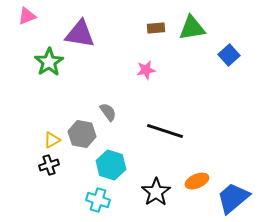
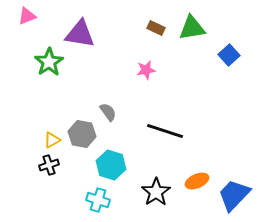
brown rectangle: rotated 30 degrees clockwise
blue trapezoid: moved 1 px right, 3 px up; rotated 6 degrees counterclockwise
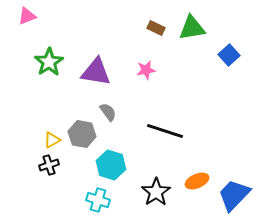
purple triangle: moved 16 px right, 38 px down
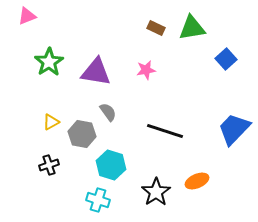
blue square: moved 3 px left, 4 px down
yellow triangle: moved 1 px left, 18 px up
blue trapezoid: moved 66 px up
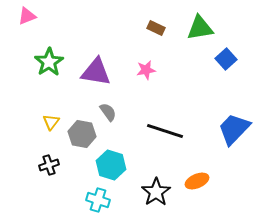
green triangle: moved 8 px right
yellow triangle: rotated 24 degrees counterclockwise
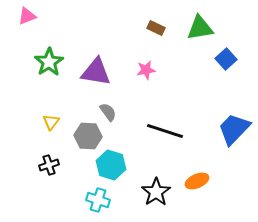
gray hexagon: moved 6 px right, 2 px down; rotated 8 degrees counterclockwise
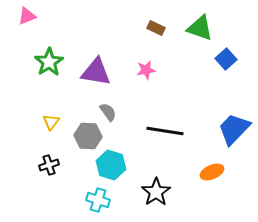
green triangle: rotated 28 degrees clockwise
black line: rotated 9 degrees counterclockwise
orange ellipse: moved 15 px right, 9 px up
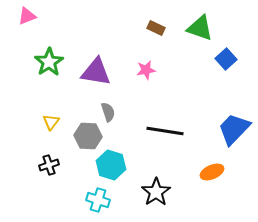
gray semicircle: rotated 18 degrees clockwise
